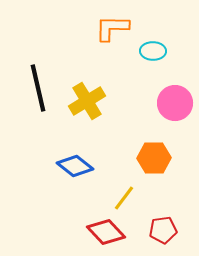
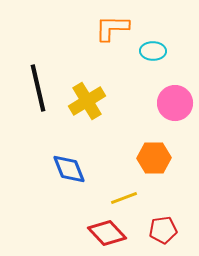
blue diamond: moved 6 px left, 3 px down; rotated 30 degrees clockwise
yellow line: rotated 32 degrees clockwise
red diamond: moved 1 px right, 1 px down
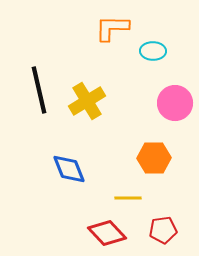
black line: moved 1 px right, 2 px down
yellow line: moved 4 px right; rotated 20 degrees clockwise
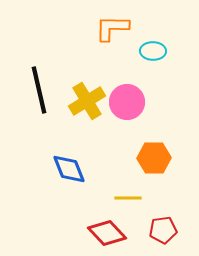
pink circle: moved 48 px left, 1 px up
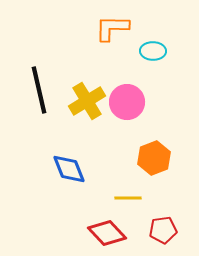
orange hexagon: rotated 20 degrees counterclockwise
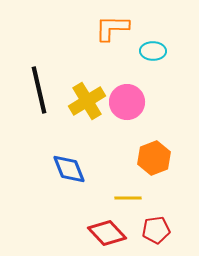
red pentagon: moved 7 px left
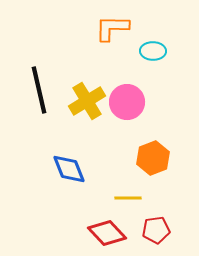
orange hexagon: moved 1 px left
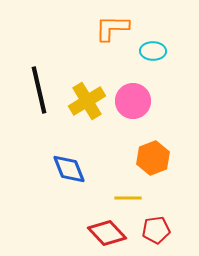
pink circle: moved 6 px right, 1 px up
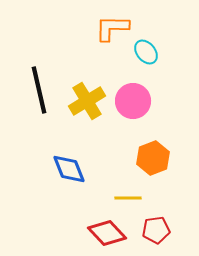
cyan ellipse: moved 7 px left, 1 px down; rotated 50 degrees clockwise
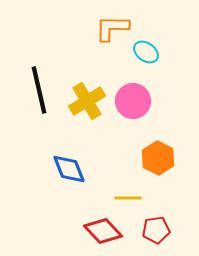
cyan ellipse: rotated 15 degrees counterclockwise
orange hexagon: moved 5 px right; rotated 12 degrees counterclockwise
red diamond: moved 4 px left, 2 px up
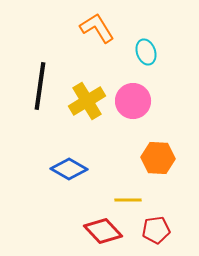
orange L-shape: moved 15 px left; rotated 57 degrees clockwise
cyan ellipse: rotated 35 degrees clockwise
black line: moved 1 px right, 4 px up; rotated 21 degrees clockwise
orange hexagon: rotated 24 degrees counterclockwise
blue diamond: rotated 39 degrees counterclockwise
yellow line: moved 2 px down
